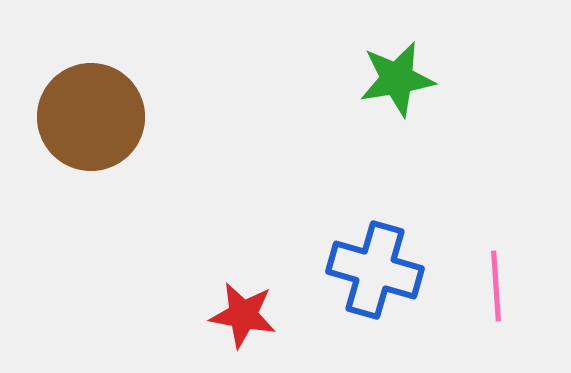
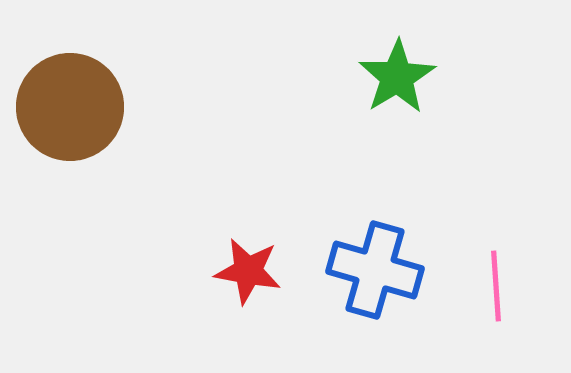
green star: moved 2 px up; rotated 22 degrees counterclockwise
brown circle: moved 21 px left, 10 px up
red star: moved 5 px right, 44 px up
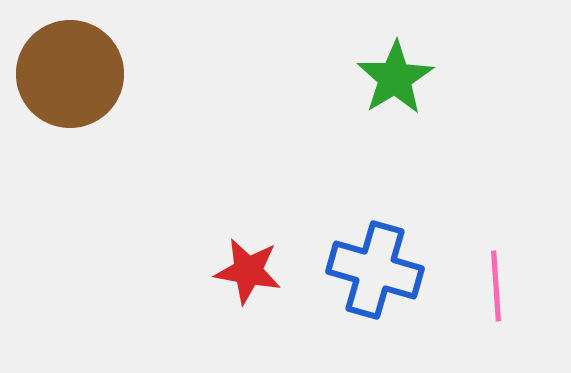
green star: moved 2 px left, 1 px down
brown circle: moved 33 px up
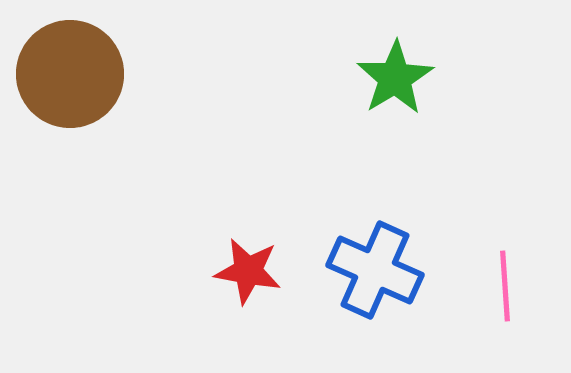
blue cross: rotated 8 degrees clockwise
pink line: moved 9 px right
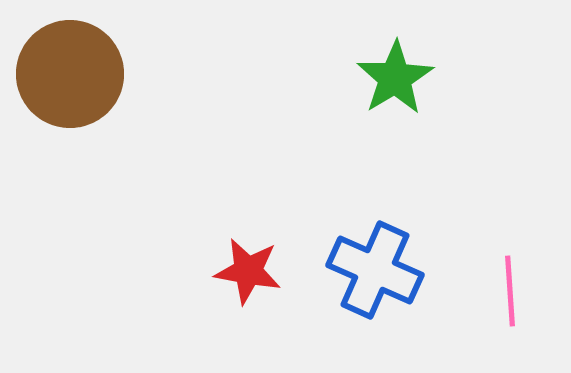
pink line: moved 5 px right, 5 px down
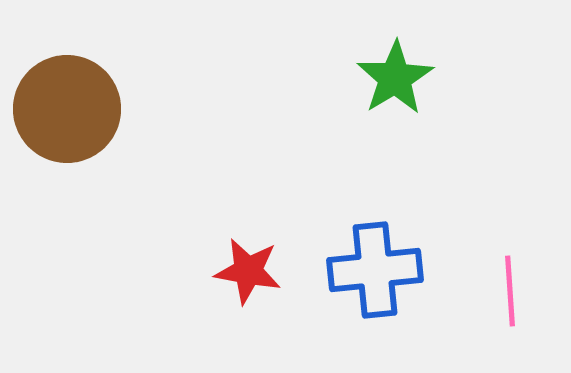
brown circle: moved 3 px left, 35 px down
blue cross: rotated 30 degrees counterclockwise
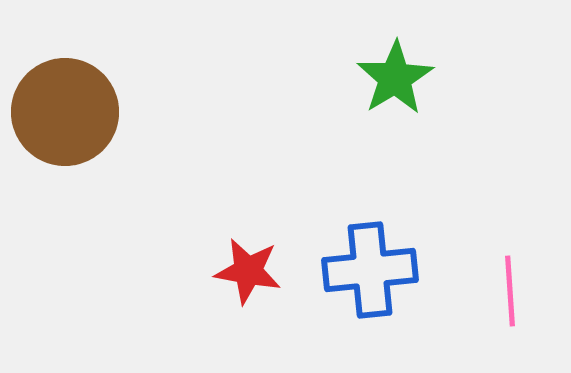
brown circle: moved 2 px left, 3 px down
blue cross: moved 5 px left
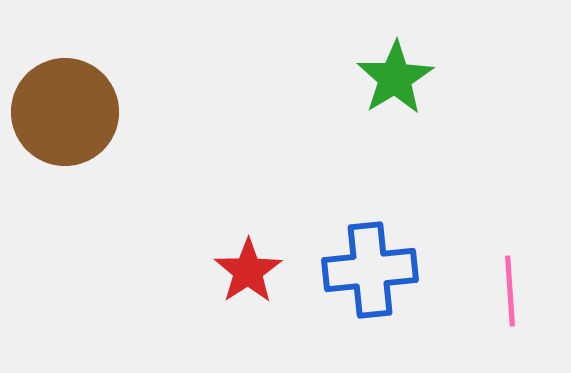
red star: rotated 28 degrees clockwise
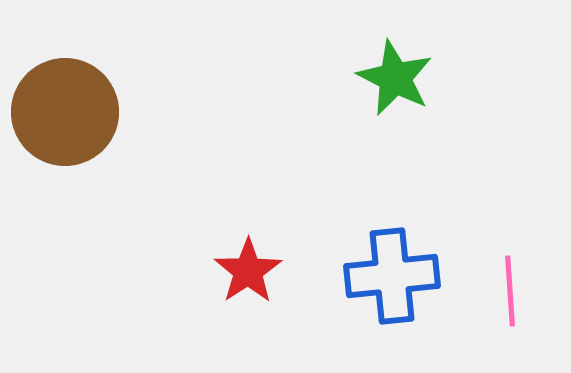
green star: rotated 14 degrees counterclockwise
blue cross: moved 22 px right, 6 px down
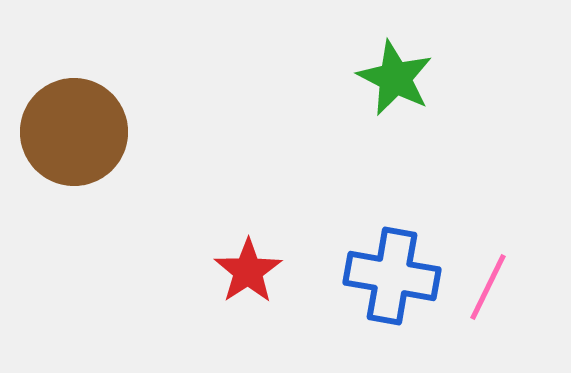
brown circle: moved 9 px right, 20 px down
blue cross: rotated 16 degrees clockwise
pink line: moved 22 px left, 4 px up; rotated 30 degrees clockwise
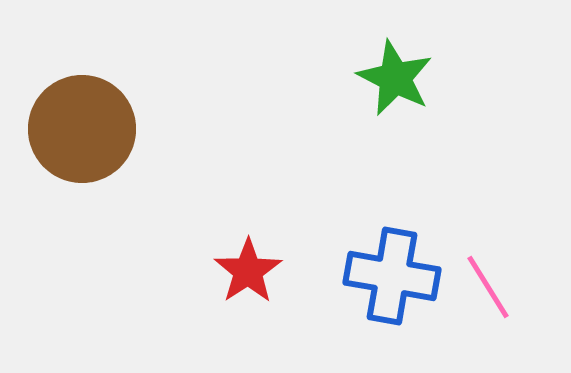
brown circle: moved 8 px right, 3 px up
pink line: rotated 58 degrees counterclockwise
